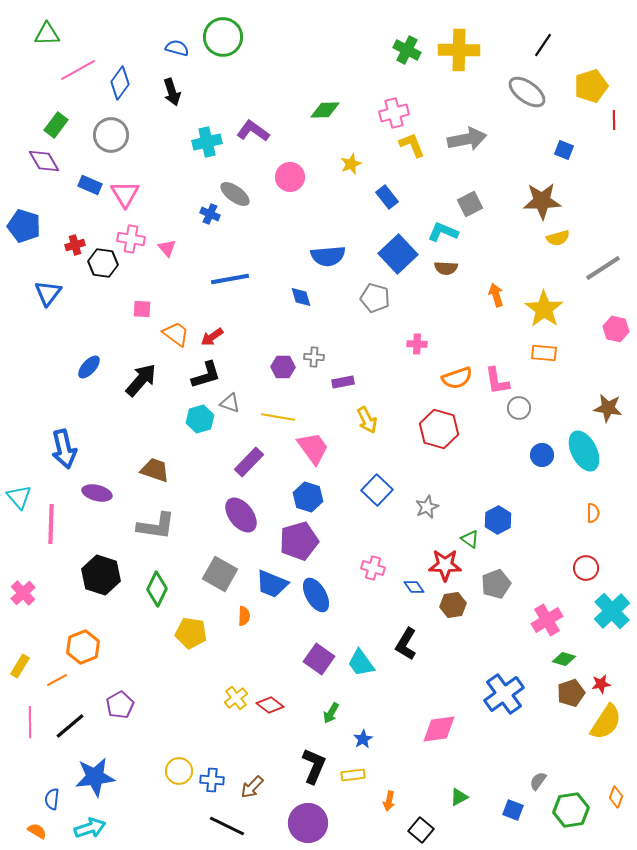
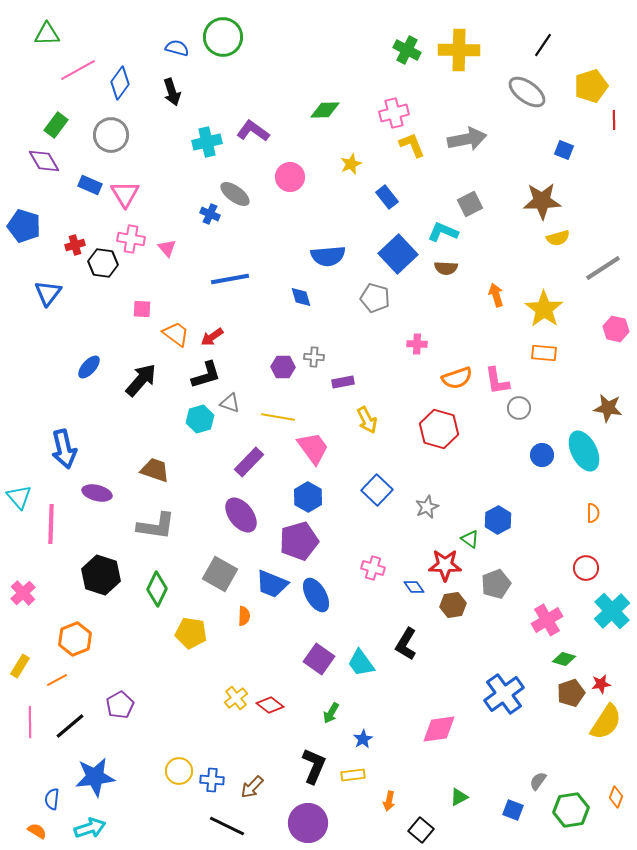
blue hexagon at (308, 497): rotated 12 degrees clockwise
orange hexagon at (83, 647): moved 8 px left, 8 px up
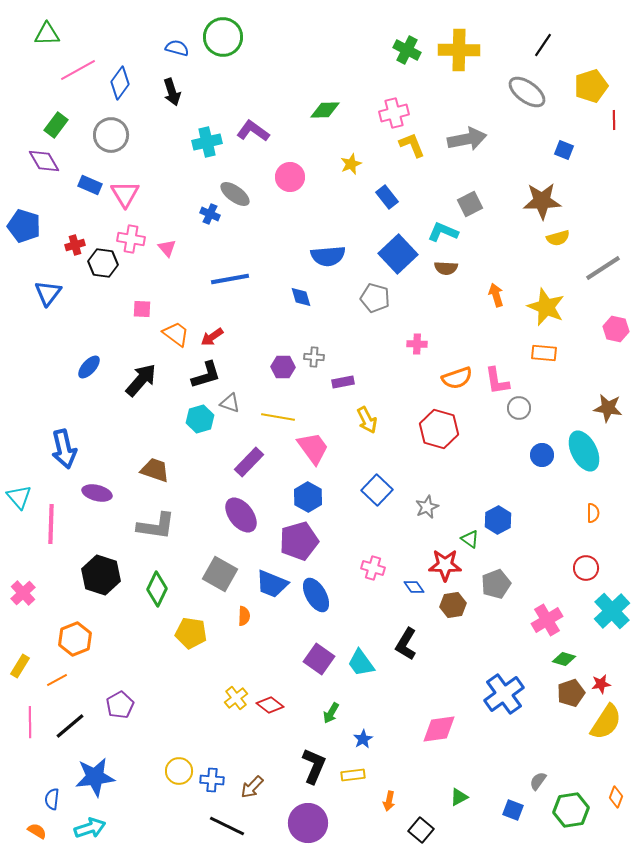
yellow star at (544, 309): moved 2 px right, 2 px up; rotated 12 degrees counterclockwise
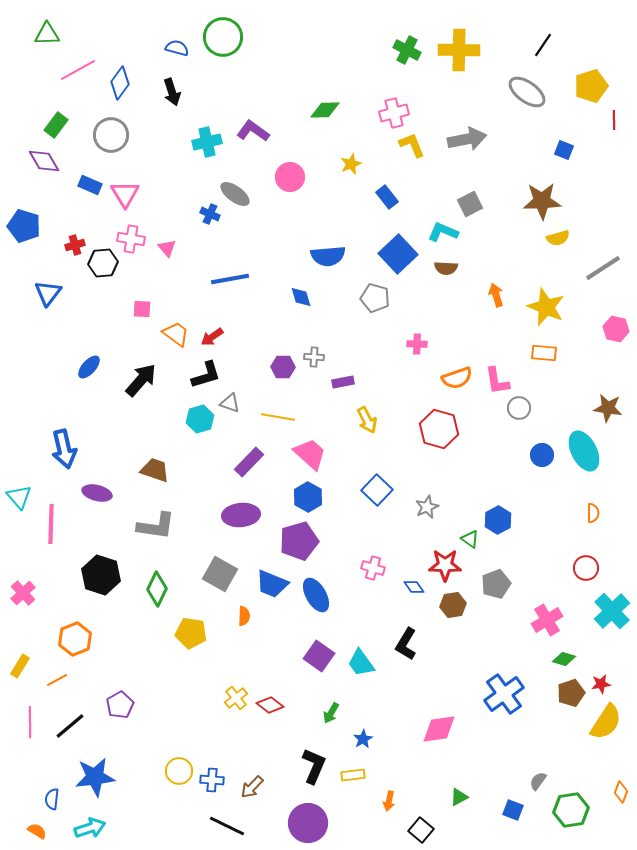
black hexagon at (103, 263): rotated 12 degrees counterclockwise
pink trapezoid at (313, 448): moved 3 px left, 6 px down; rotated 12 degrees counterclockwise
purple ellipse at (241, 515): rotated 57 degrees counterclockwise
purple square at (319, 659): moved 3 px up
orange diamond at (616, 797): moved 5 px right, 5 px up
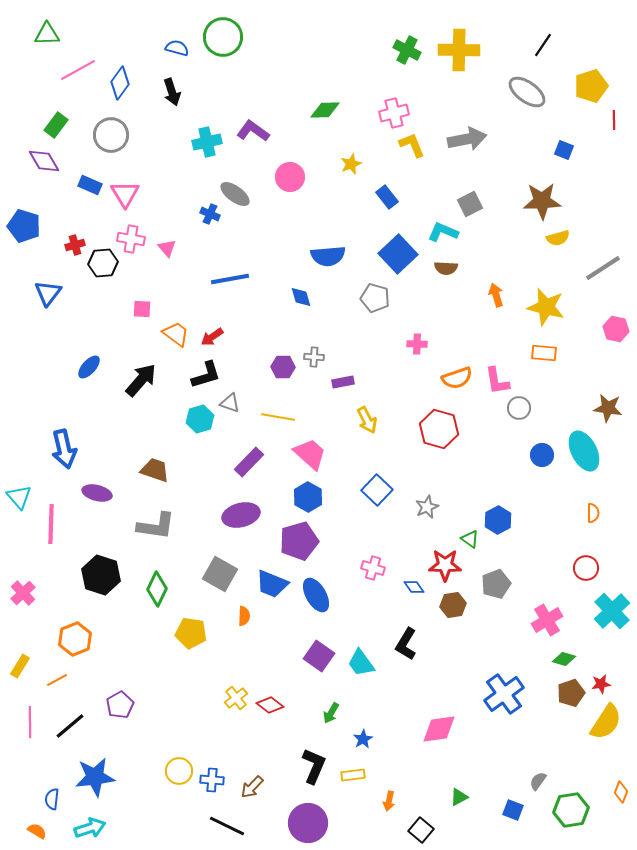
yellow star at (546, 307): rotated 9 degrees counterclockwise
purple ellipse at (241, 515): rotated 9 degrees counterclockwise
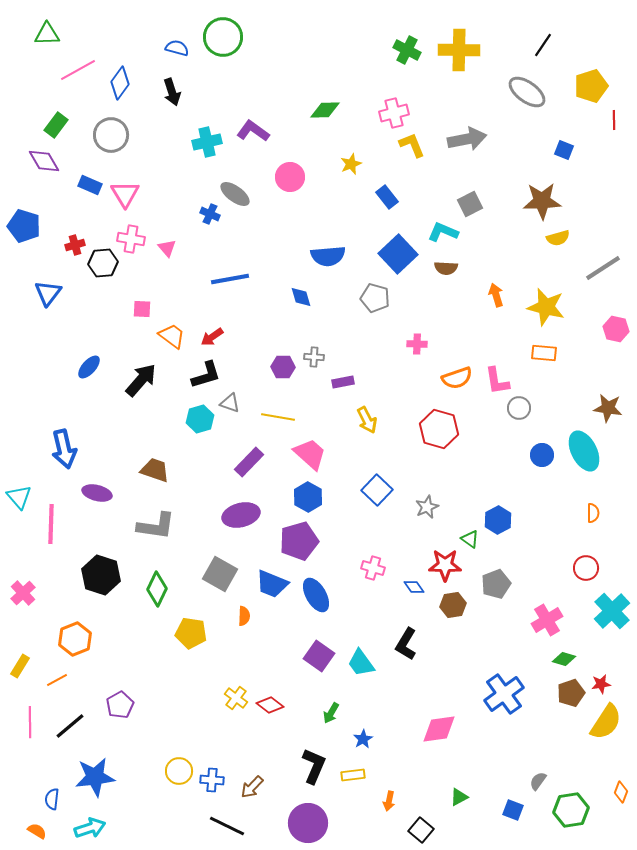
orange trapezoid at (176, 334): moved 4 px left, 2 px down
yellow cross at (236, 698): rotated 15 degrees counterclockwise
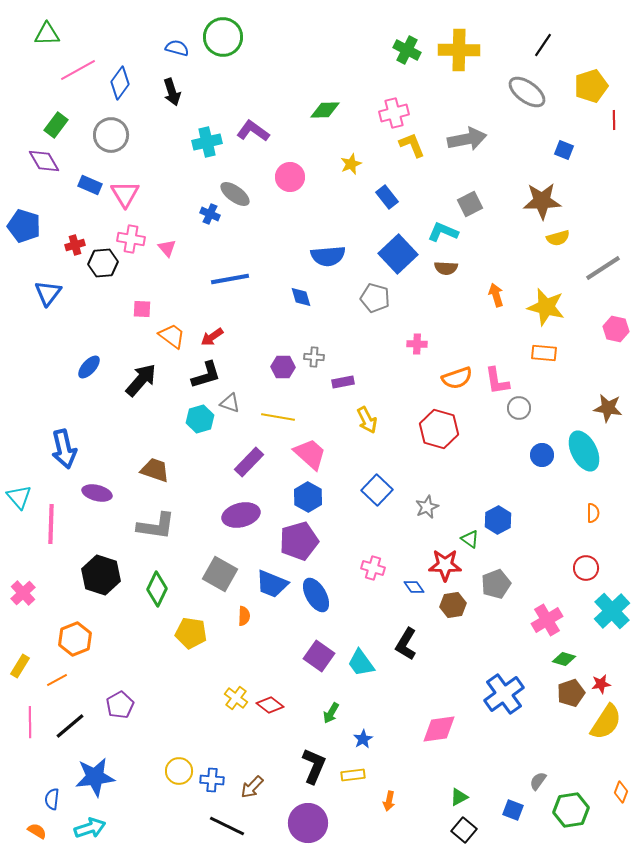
black square at (421, 830): moved 43 px right
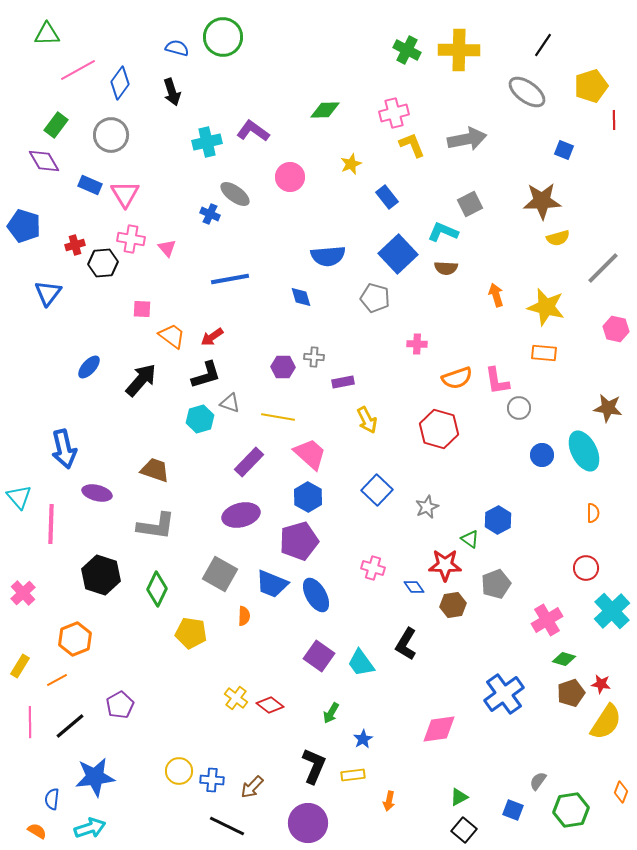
gray line at (603, 268): rotated 12 degrees counterclockwise
red star at (601, 684): rotated 18 degrees clockwise
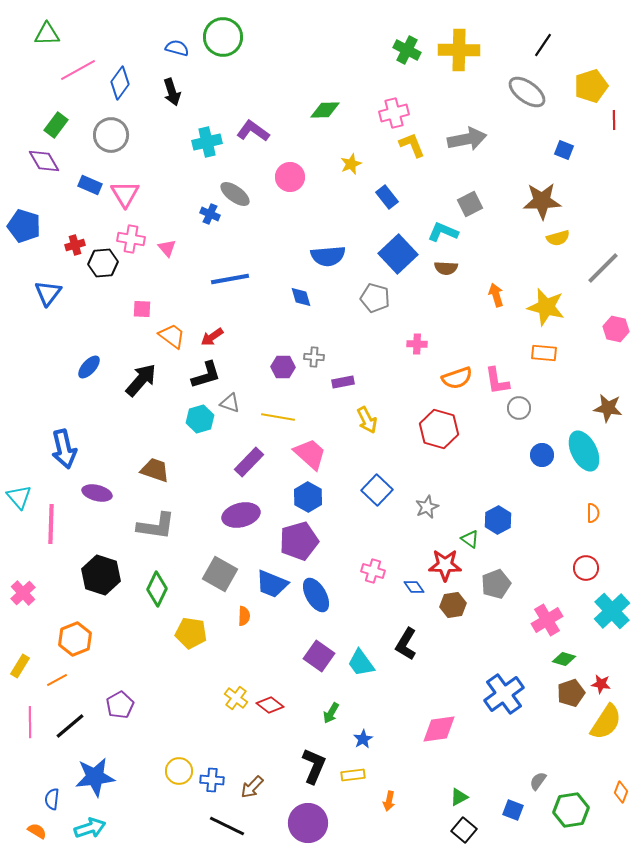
pink cross at (373, 568): moved 3 px down
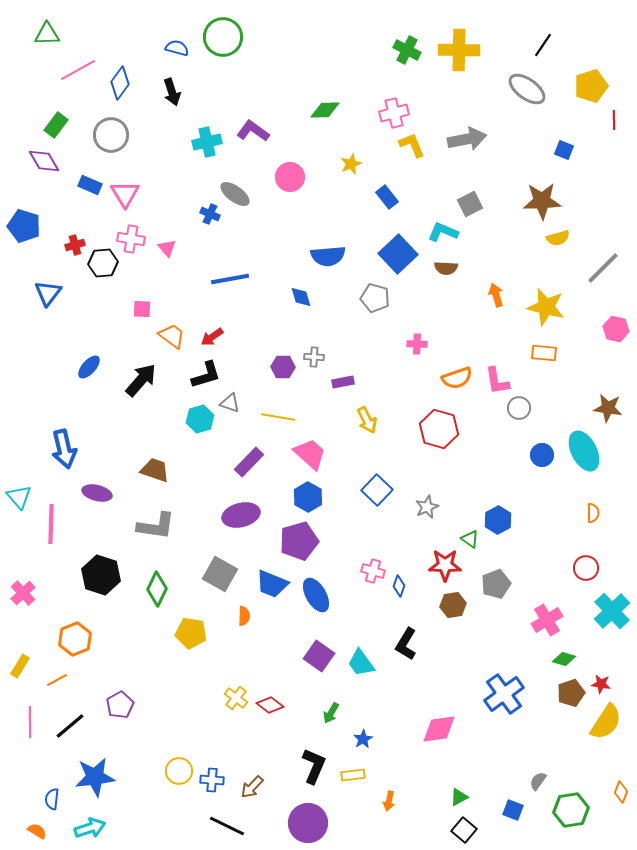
gray ellipse at (527, 92): moved 3 px up
blue diamond at (414, 587): moved 15 px left, 1 px up; rotated 55 degrees clockwise
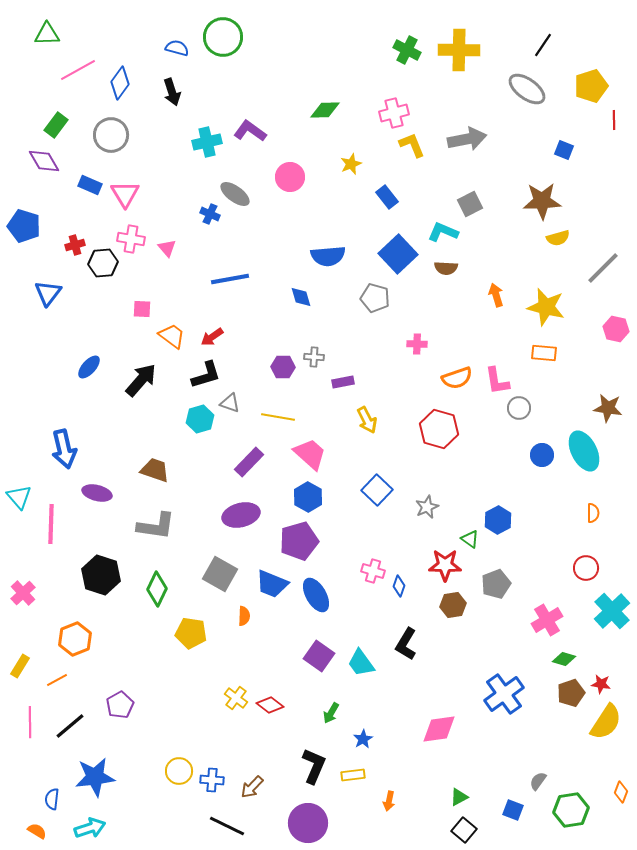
purple L-shape at (253, 131): moved 3 px left
